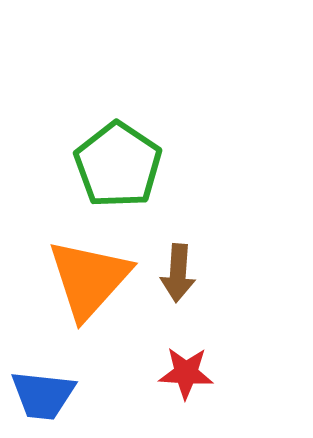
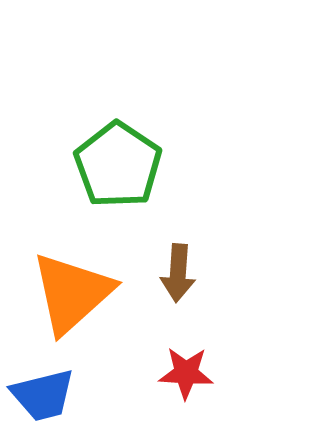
orange triangle: moved 17 px left, 14 px down; rotated 6 degrees clockwise
blue trapezoid: rotated 20 degrees counterclockwise
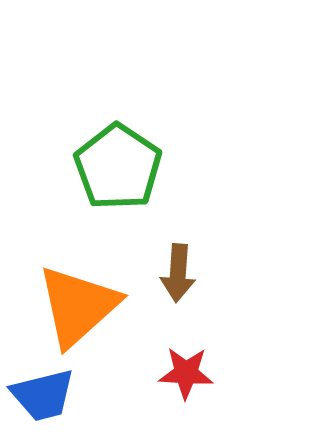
green pentagon: moved 2 px down
orange triangle: moved 6 px right, 13 px down
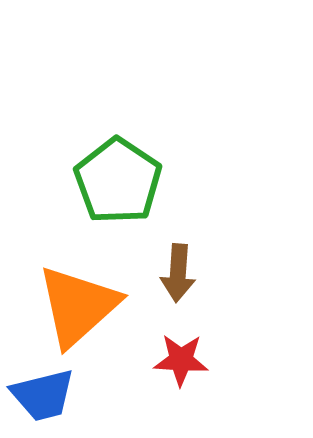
green pentagon: moved 14 px down
red star: moved 5 px left, 13 px up
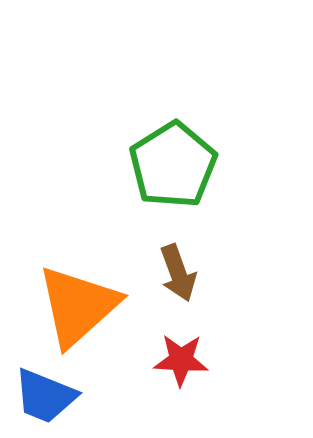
green pentagon: moved 55 px right, 16 px up; rotated 6 degrees clockwise
brown arrow: rotated 24 degrees counterclockwise
blue trapezoid: moved 2 px right, 1 px down; rotated 36 degrees clockwise
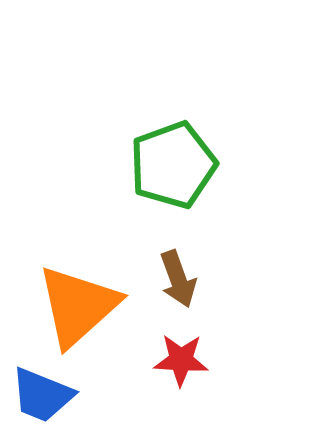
green pentagon: rotated 12 degrees clockwise
brown arrow: moved 6 px down
blue trapezoid: moved 3 px left, 1 px up
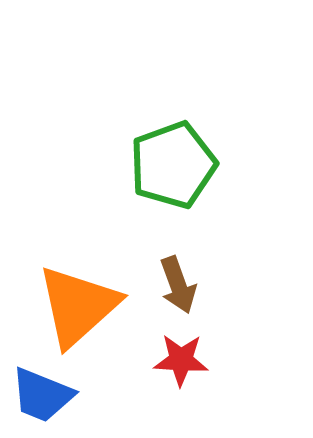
brown arrow: moved 6 px down
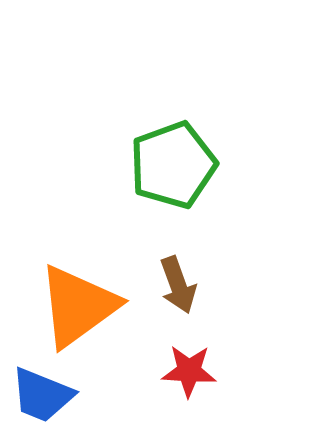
orange triangle: rotated 6 degrees clockwise
red star: moved 8 px right, 11 px down
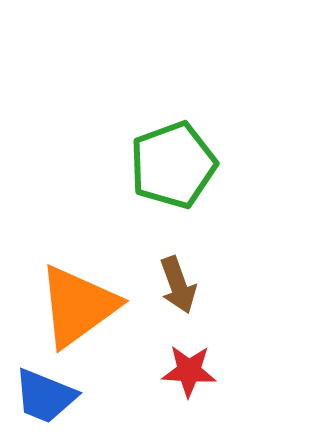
blue trapezoid: moved 3 px right, 1 px down
